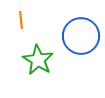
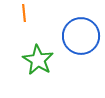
orange line: moved 3 px right, 7 px up
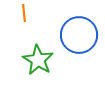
blue circle: moved 2 px left, 1 px up
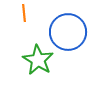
blue circle: moved 11 px left, 3 px up
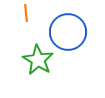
orange line: moved 2 px right
